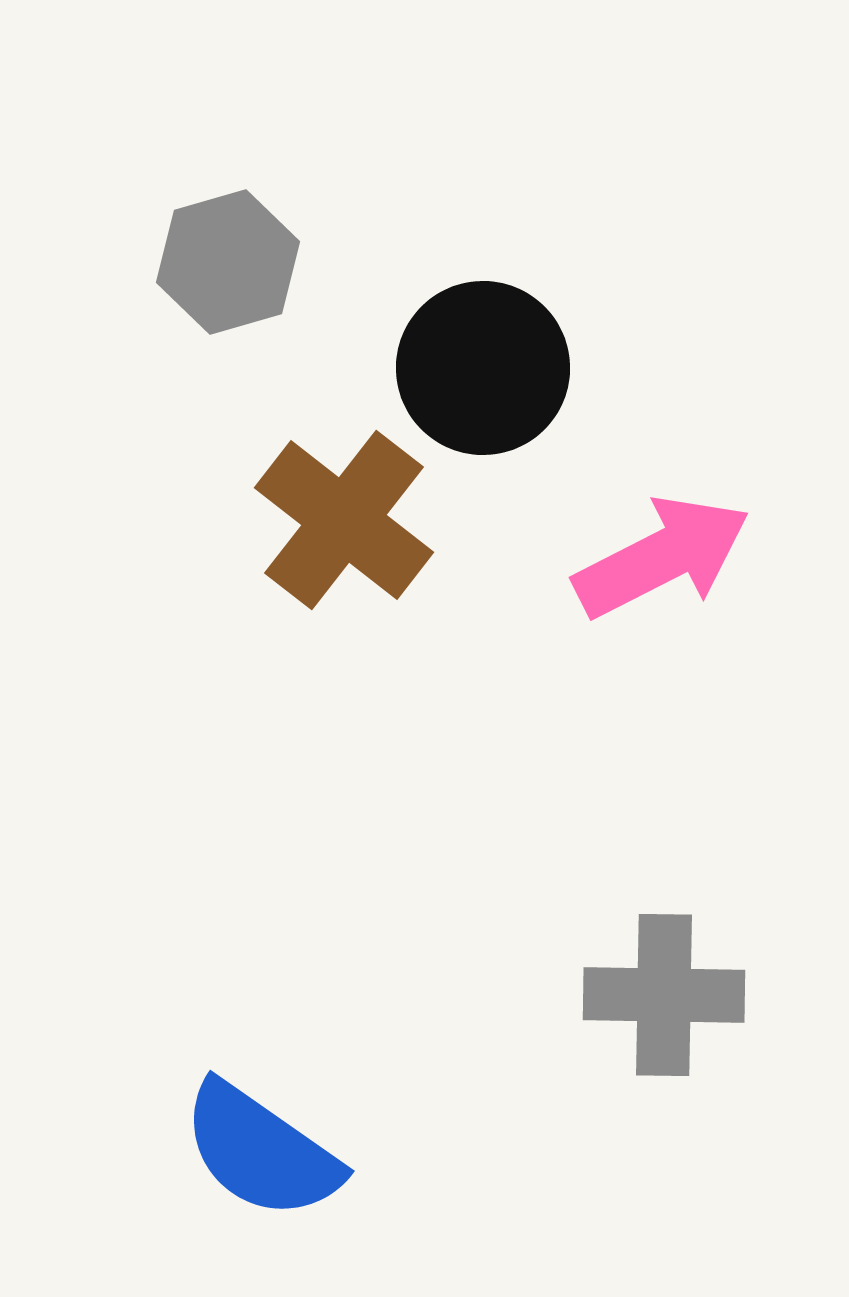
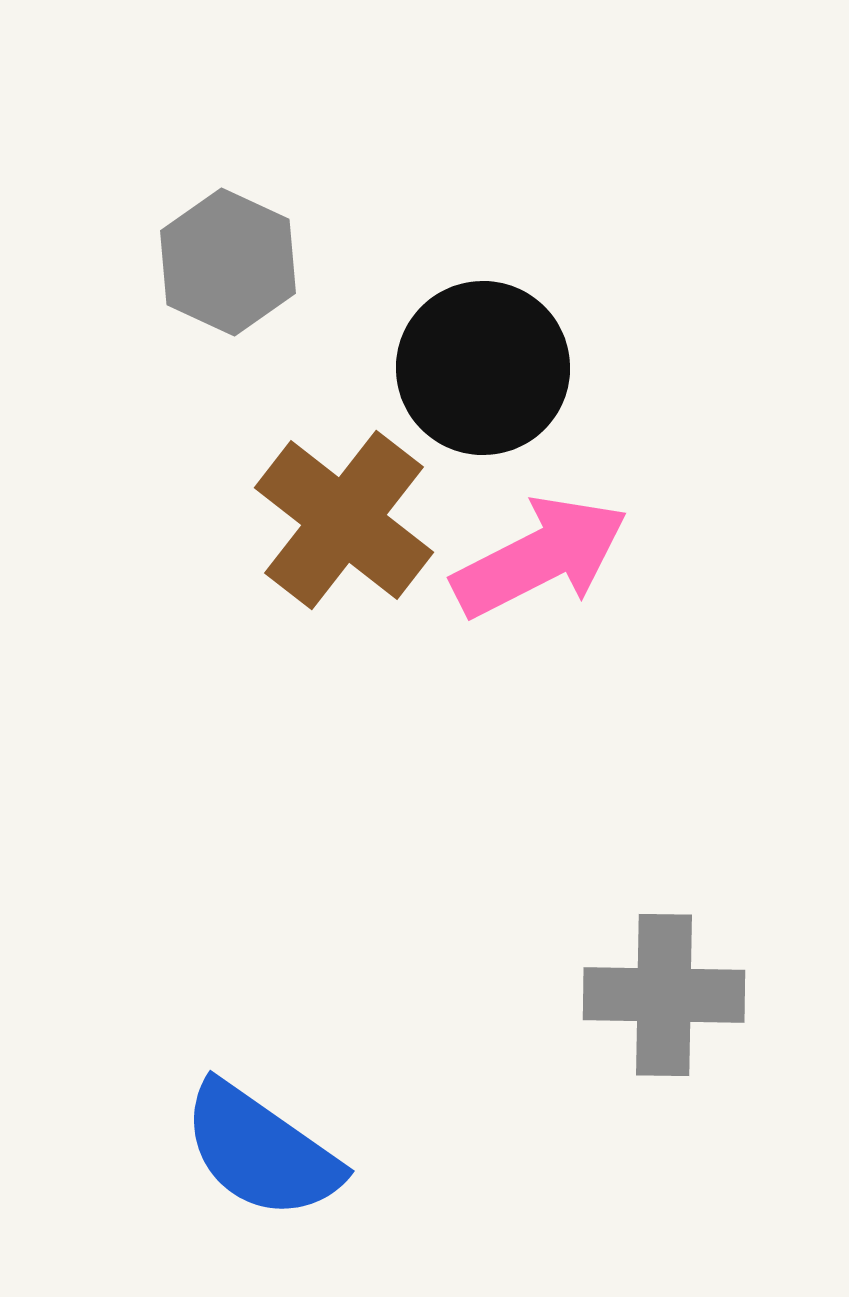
gray hexagon: rotated 19 degrees counterclockwise
pink arrow: moved 122 px left
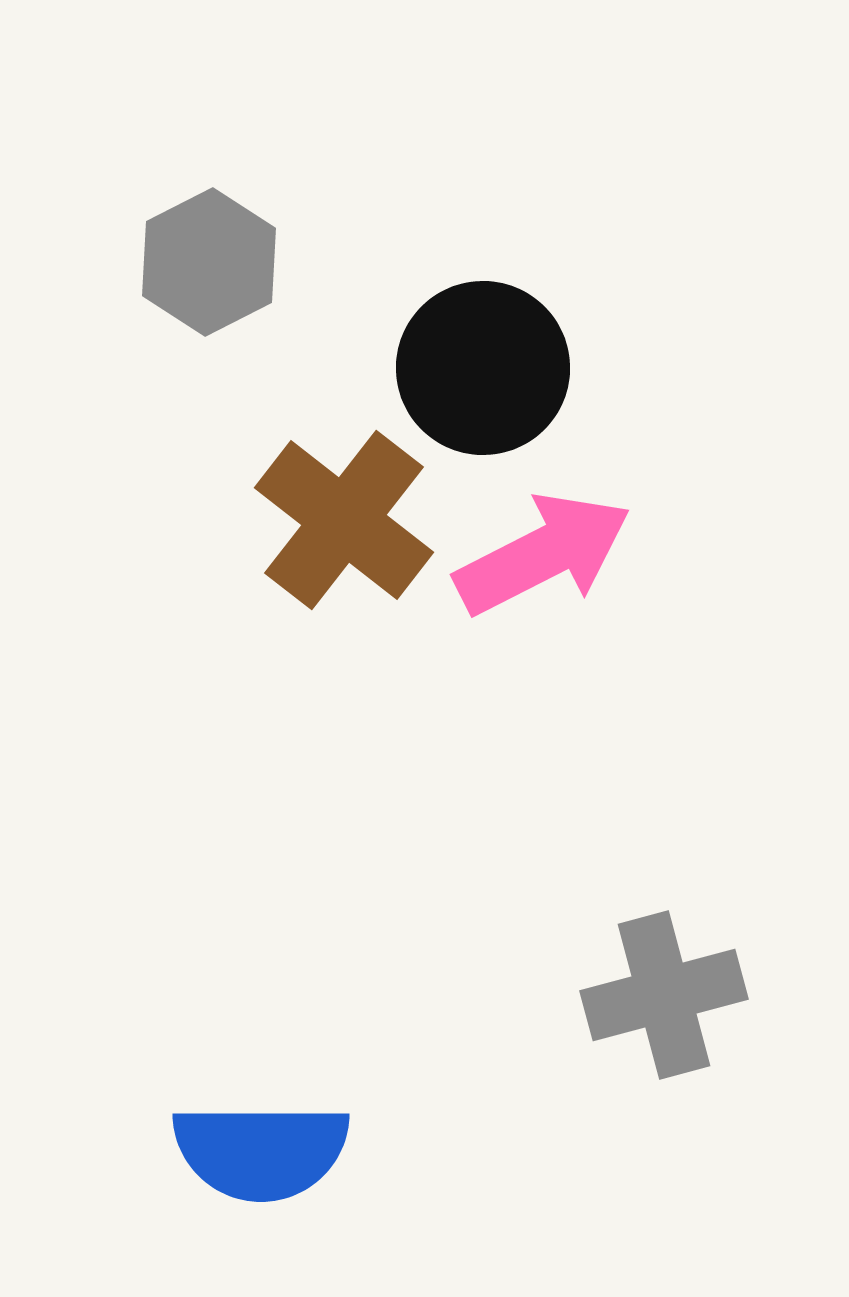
gray hexagon: moved 19 px left; rotated 8 degrees clockwise
pink arrow: moved 3 px right, 3 px up
gray cross: rotated 16 degrees counterclockwise
blue semicircle: rotated 35 degrees counterclockwise
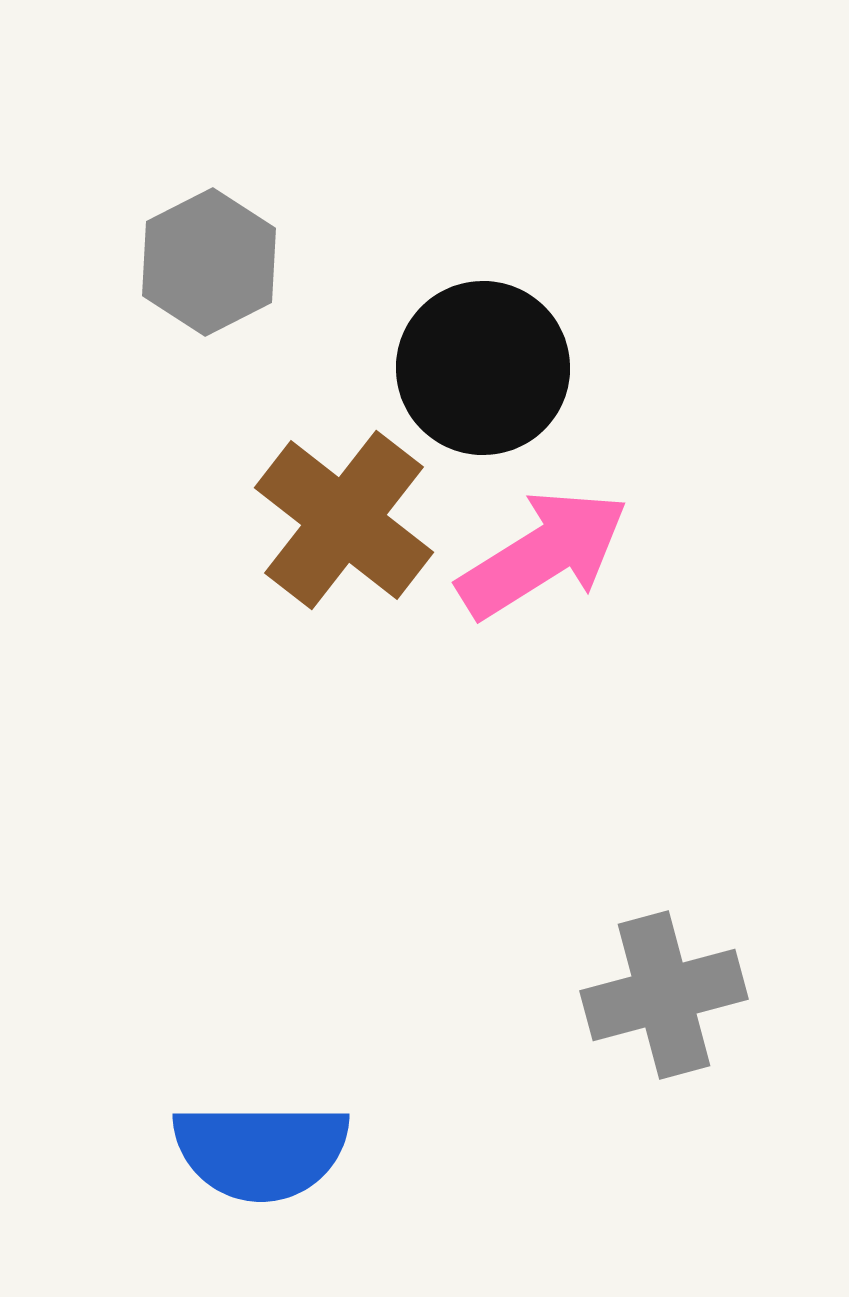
pink arrow: rotated 5 degrees counterclockwise
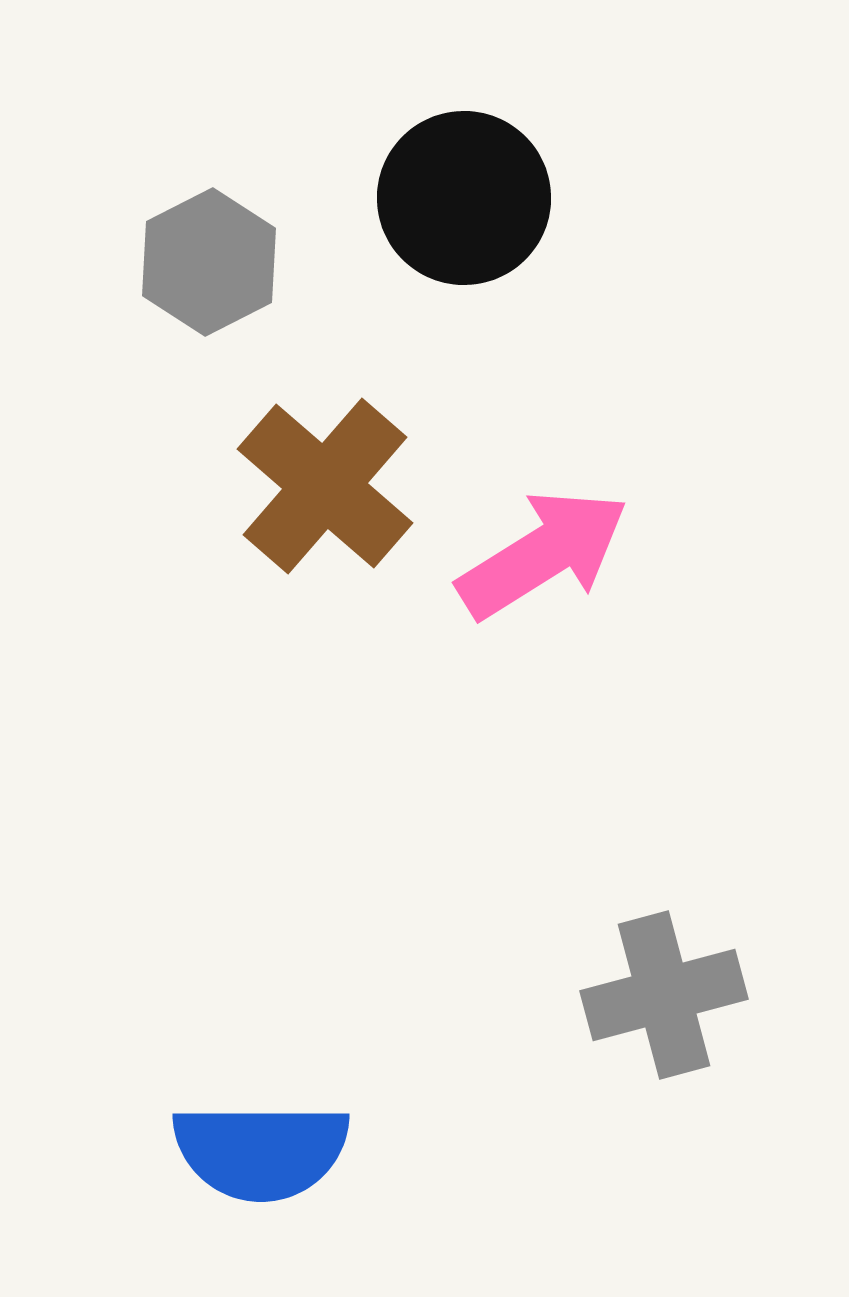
black circle: moved 19 px left, 170 px up
brown cross: moved 19 px left, 34 px up; rotated 3 degrees clockwise
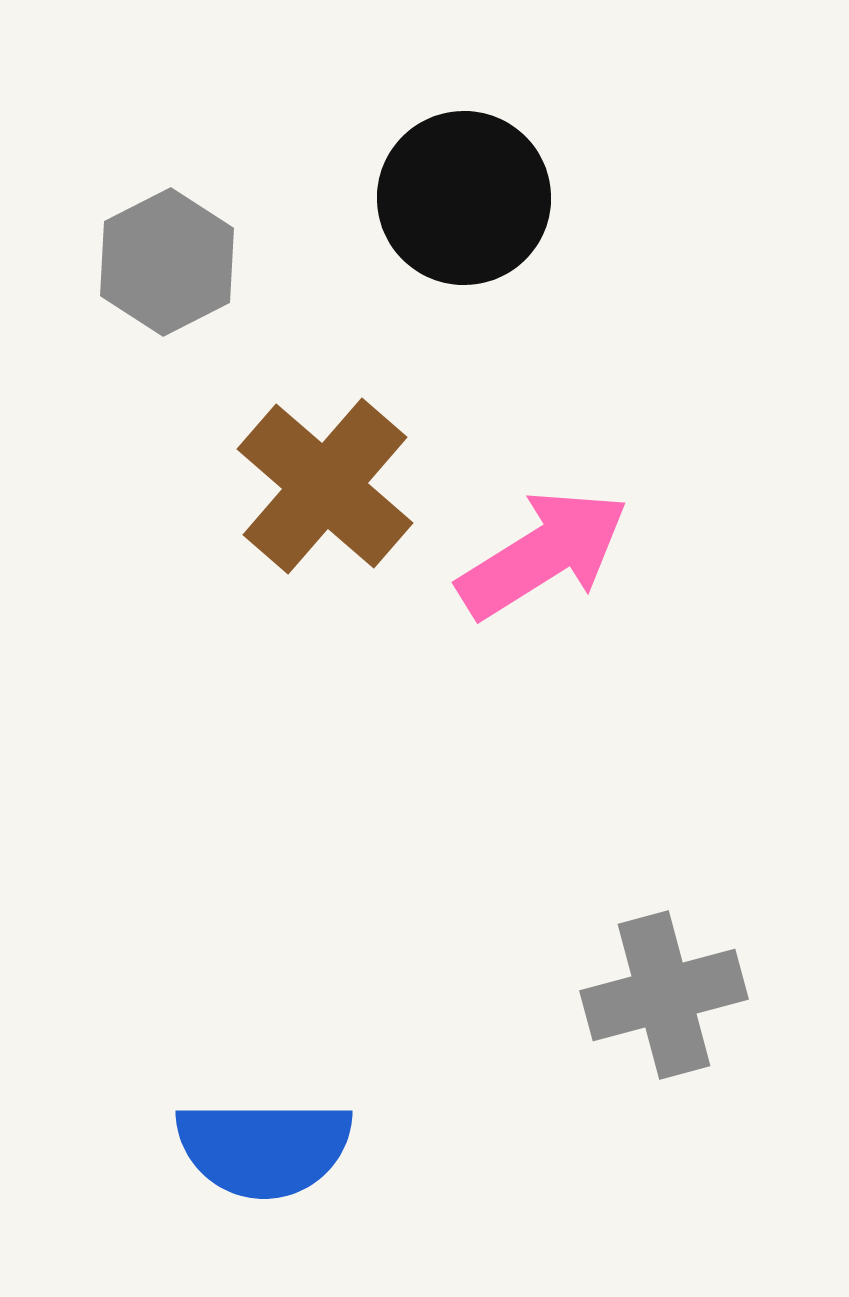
gray hexagon: moved 42 px left
blue semicircle: moved 3 px right, 3 px up
